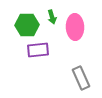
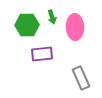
purple rectangle: moved 4 px right, 4 px down
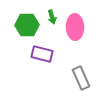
purple rectangle: rotated 20 degrees clockwise
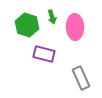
green hexagon: rotated 20 degrees clockwise
purple rectangle: moved 2 px right
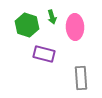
gray rectangle: rotated 20 degrees clockwise
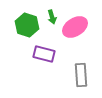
pink ellipse: rotated 60 degrees clockwise
gray rectangle: moved 3 px up
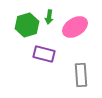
green arrow: moved 3 px left; rotated 24 degrees clockwise
green hexagon: rotated 25 degrees clockwise
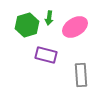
green arrow: moved 1 px down
purple rectangle: moved 2 px right, 1 px down
